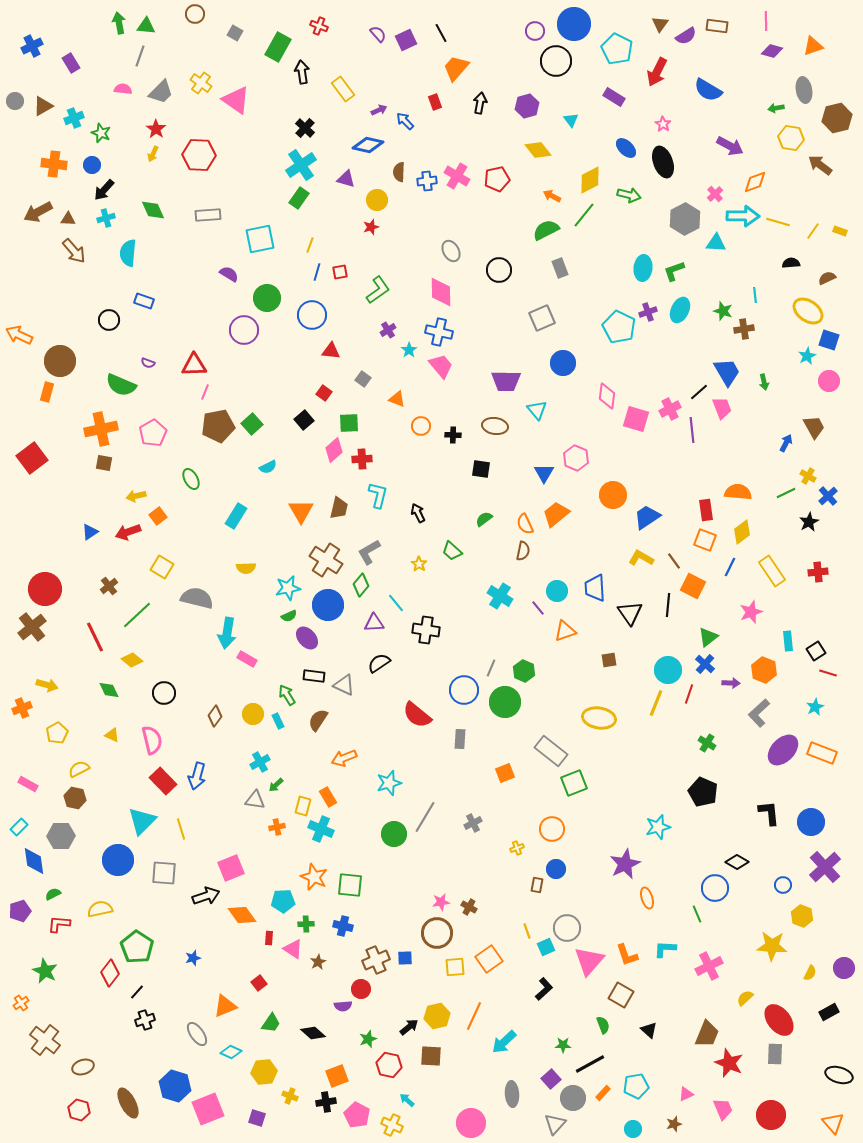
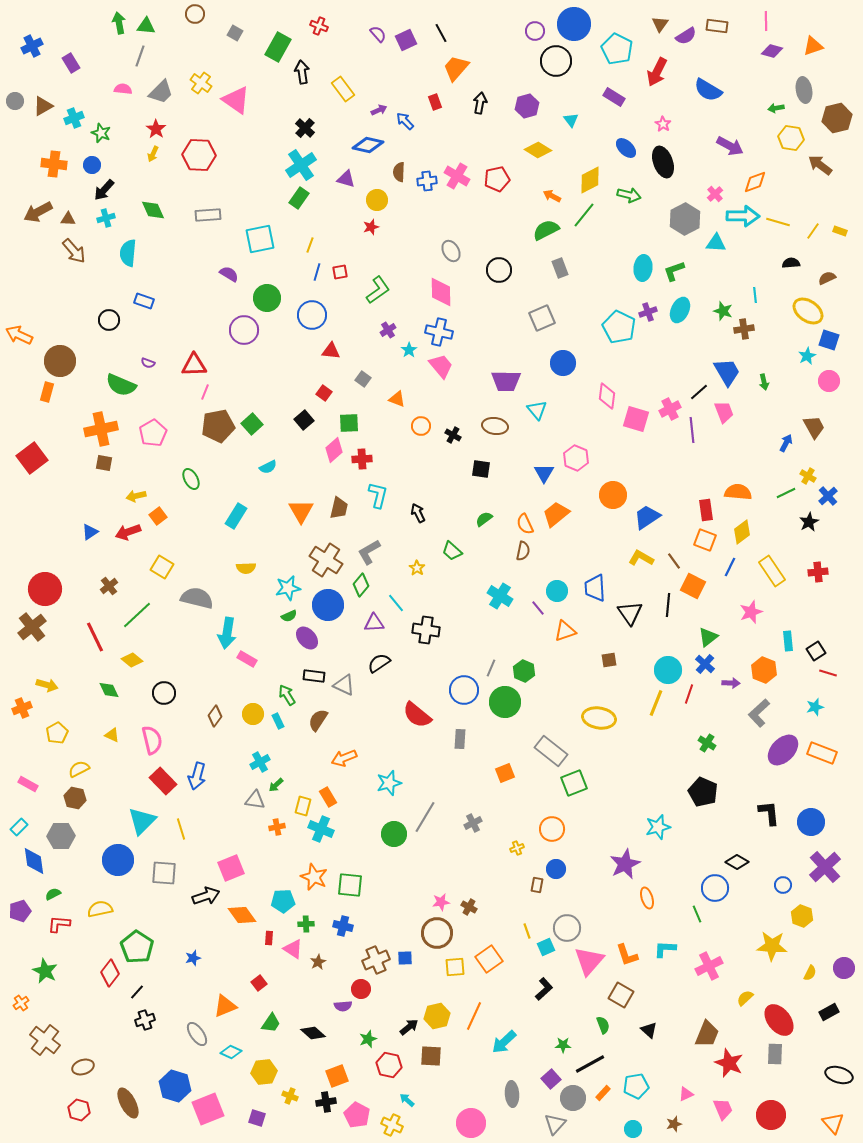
yellow diamond at (538, 150): rotated 20 degrees counterclockwise
pink trapezoid at (722, 408): moved 2 px right, 4 px down
black cross at (453, 435): rotated 28 degrees clockwise
yellow star at (419, 564): moved 2 px left, 4 px down
cyan star at (815, 707): rotated 12 degrees clockwise
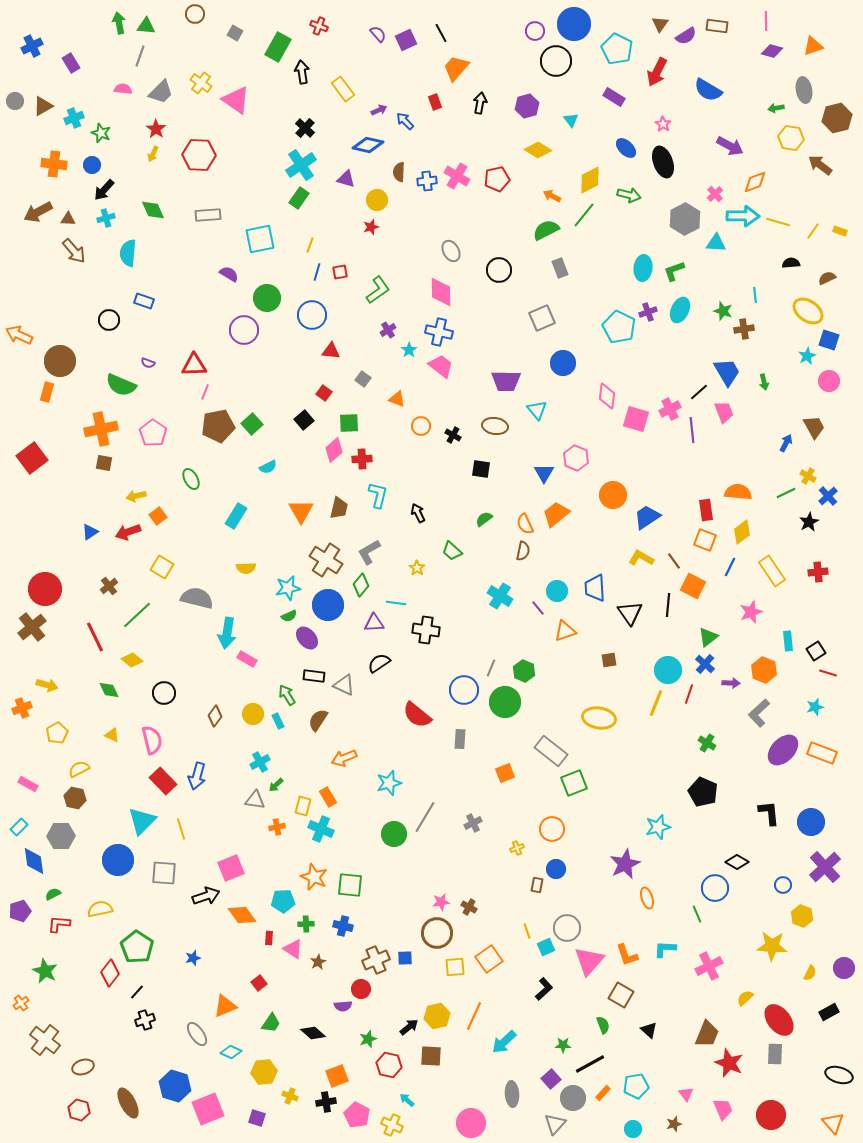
pink trapezoid at (441, 366): rotated 12 degrees counterclockwise
pink pentagon at (153, 433): rotated 8 degrees counterclockwise
cyan line at (396, 603): rotated 42 degrees counterclockwise
pink triangle at (686, 1094): rotated 42 degrees counterclockwise
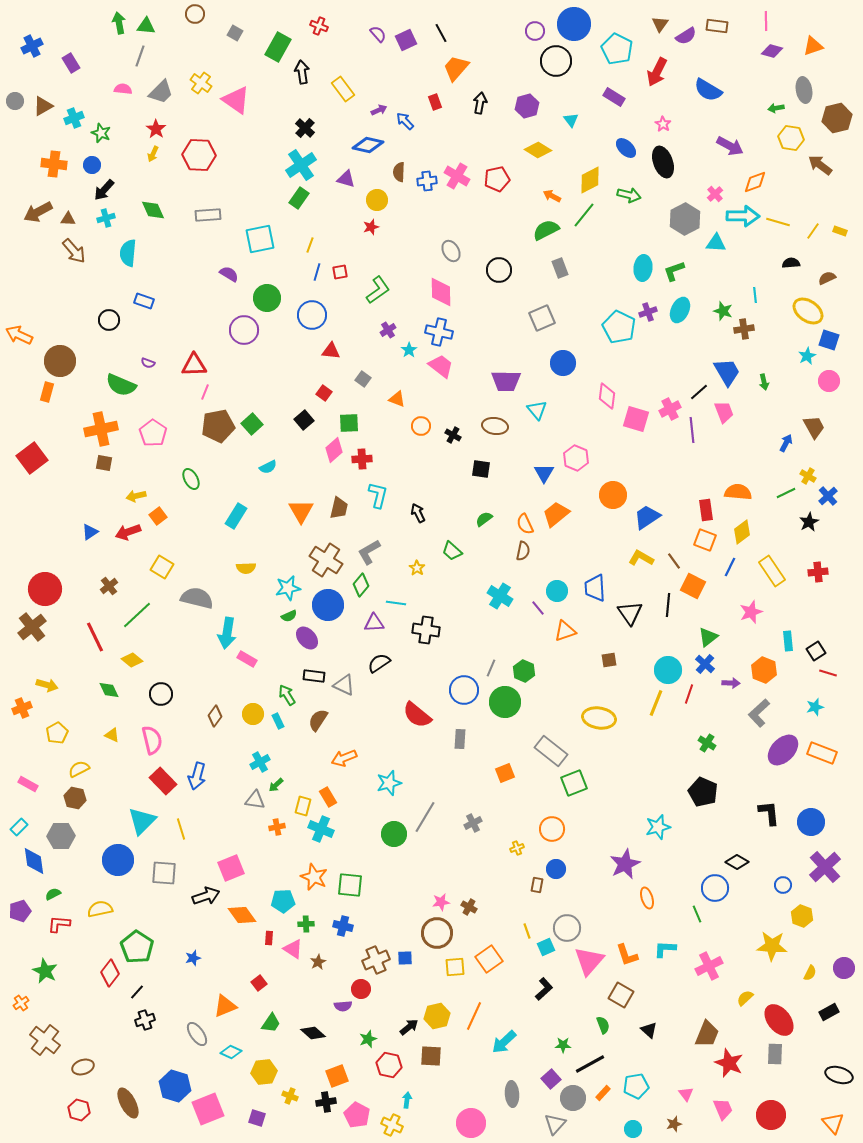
black circle at (164, 693): moved 3 px left, 1 px down
cyan arrow at (407, 1100): rotated 56 degrees clockwise
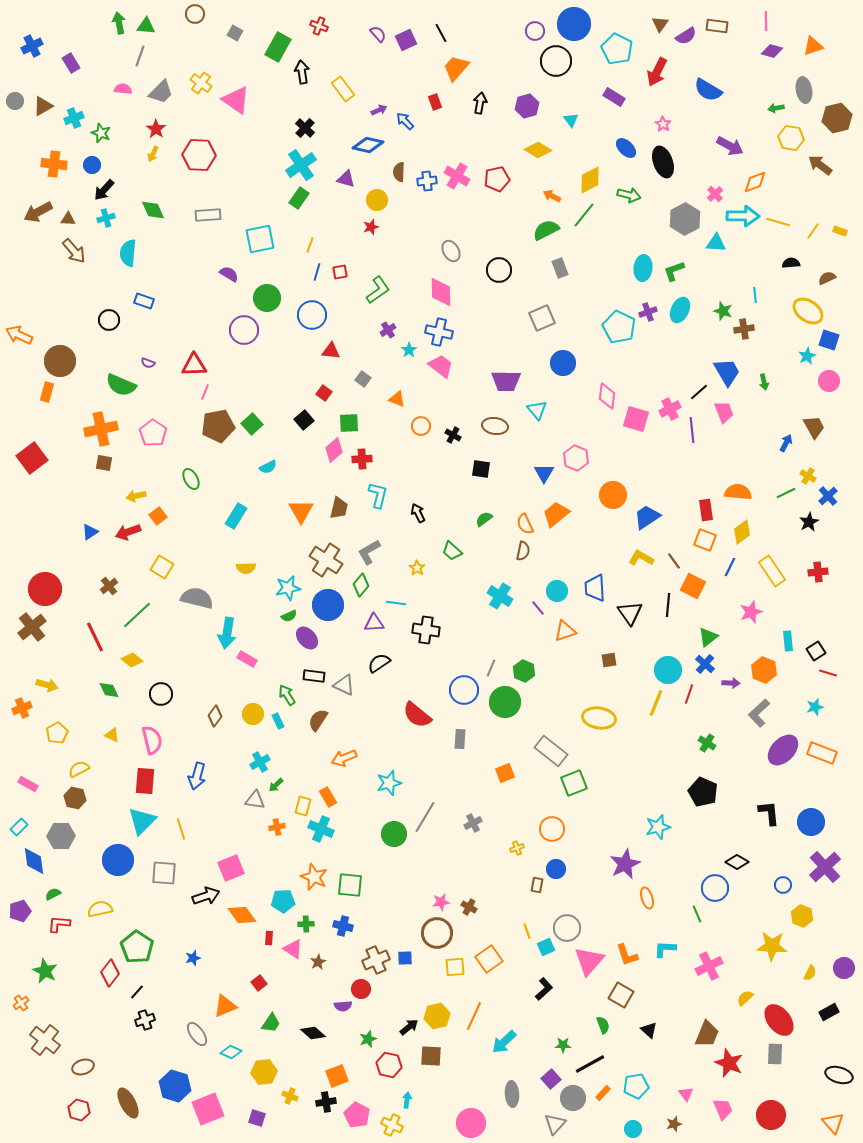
red rectangle at (163, 781): moved 18 px left; rotated 48 degrees clockwise
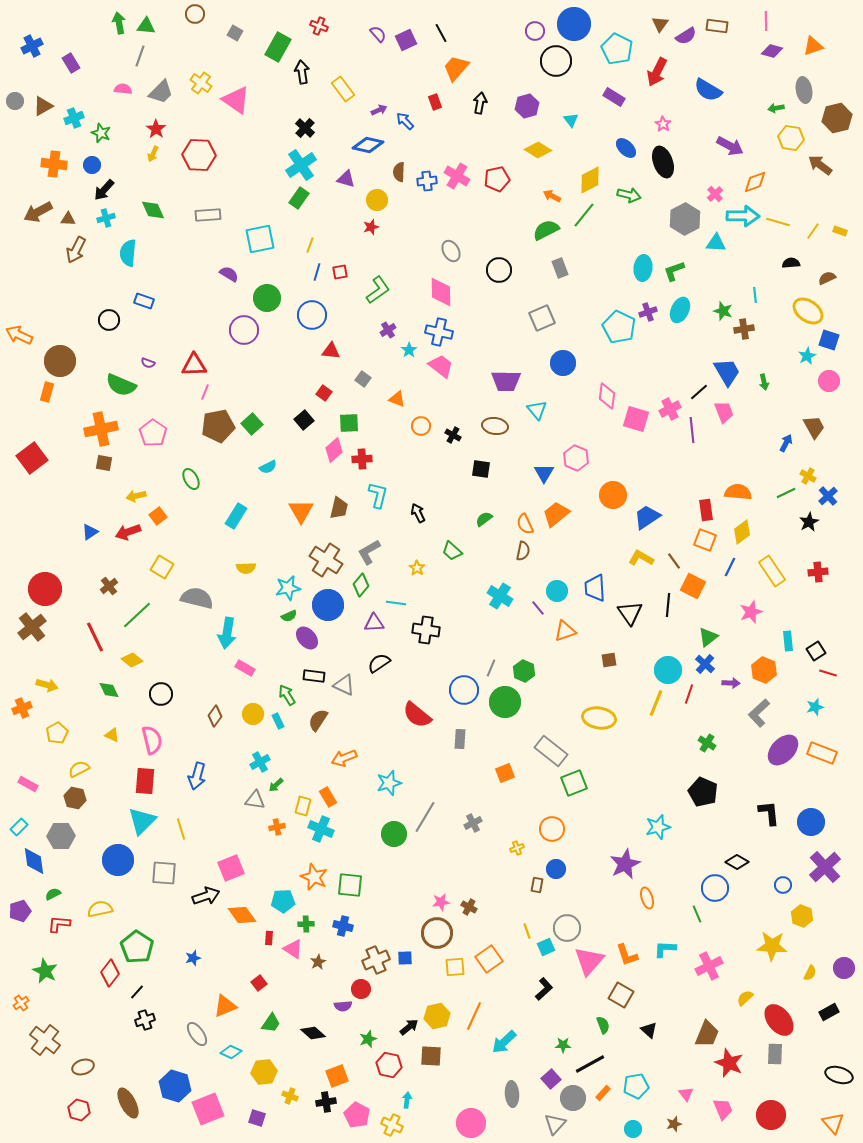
brown arrow at (74, 251): moved 2 px right, 1 px up; rotated 68 degrees clockwise
pink rectangle at (247, 659): moved 2 px left, 9 px down
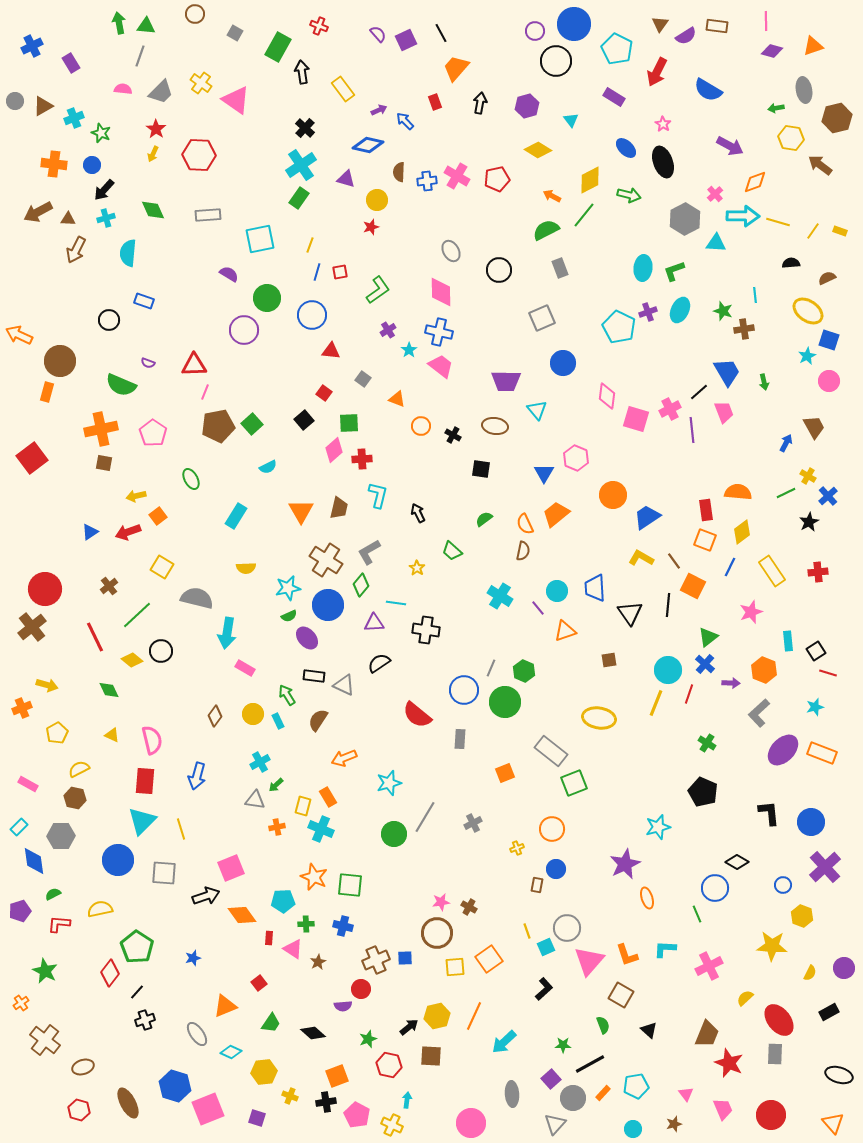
black circle at (161, 694): moved 43 px up
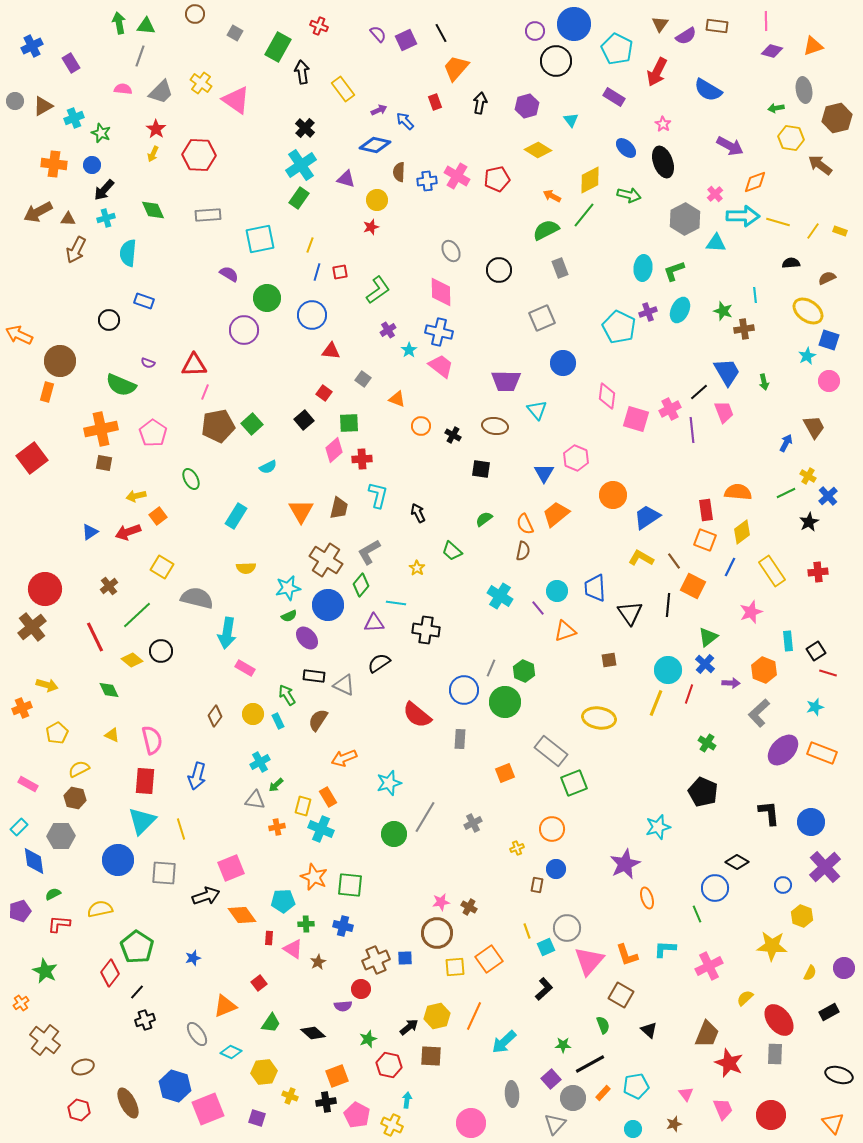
blue diamond at (368, 145): moved 7 px right
